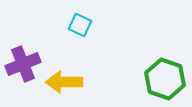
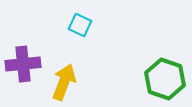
purple cross: rotated 16 degrees clockwise
yellow arrow: rotated 111 degrees clockwise
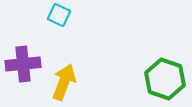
cyan square: moved 21 px left, 10 px up
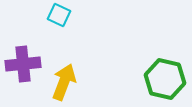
green hexagon: rotated 6 degrees counterclockwise
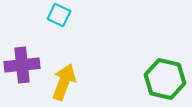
purple cross: moved 1 px left, 1 px down
